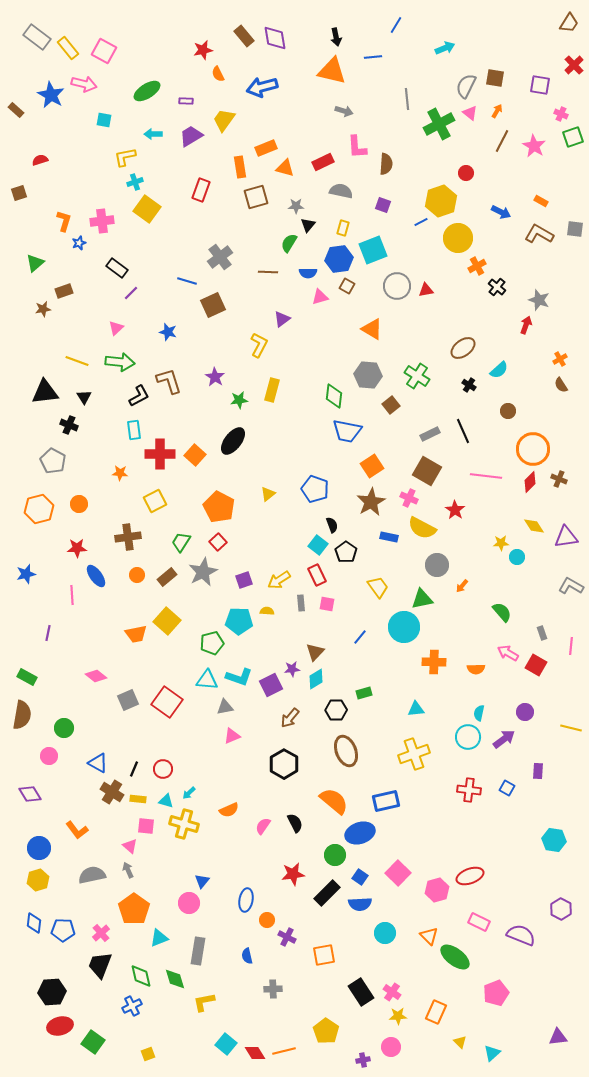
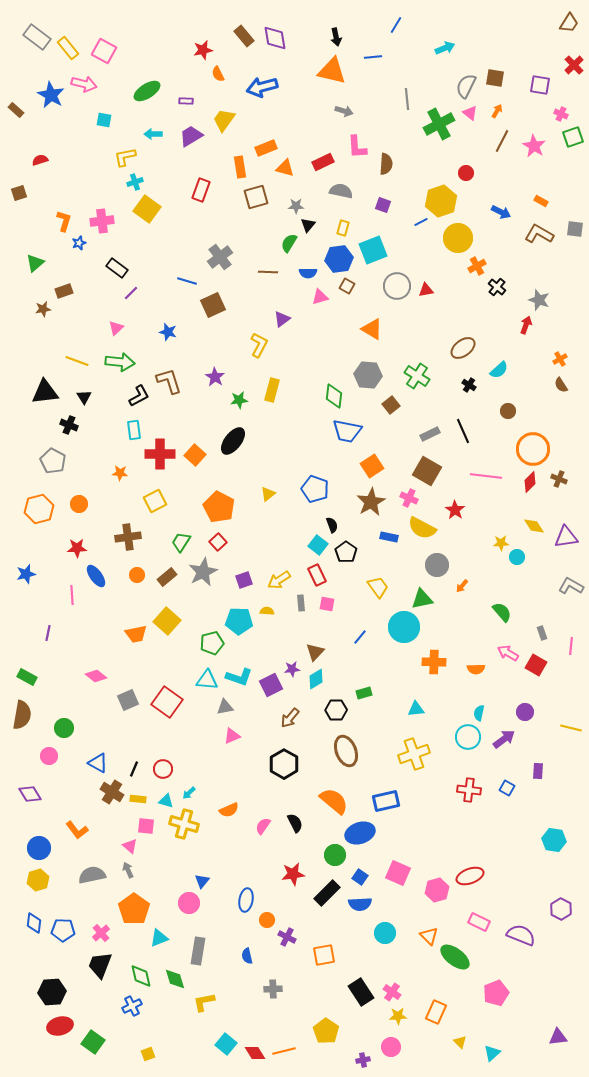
pink square at (398, 873): rotated 20 degrees counterclockwise
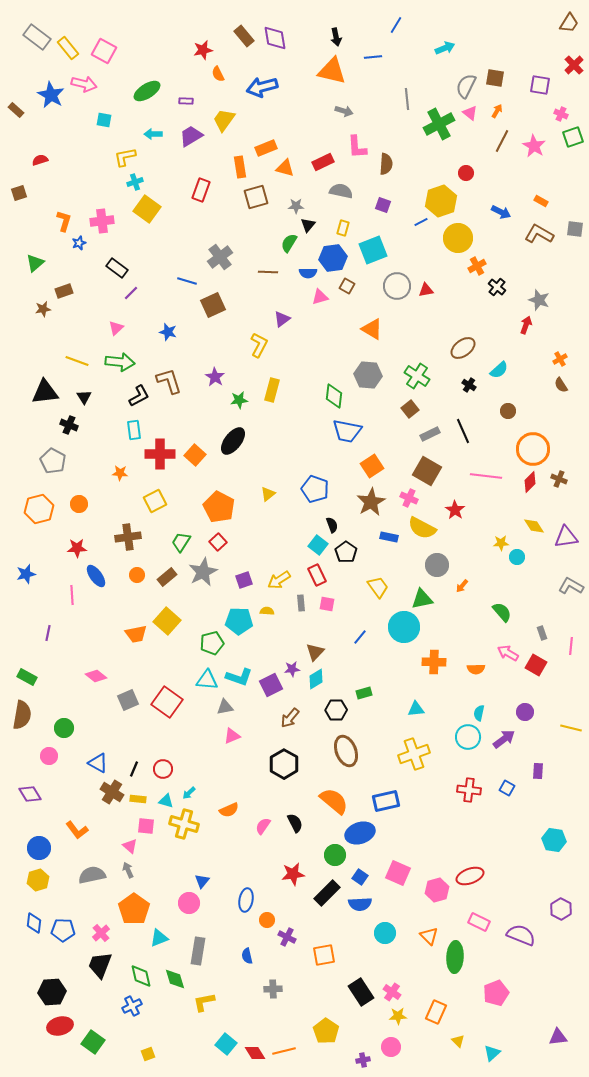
blue hexagon at (339, 259): moved 6 px left, 1 px up
brown square at (391, 405): moved 19 px right, 4 px down
green ellipse at (455, 957): rotated 56 degrees clockwise
yellow triangle at (460, 1042): moved 2 px left, 1 px up
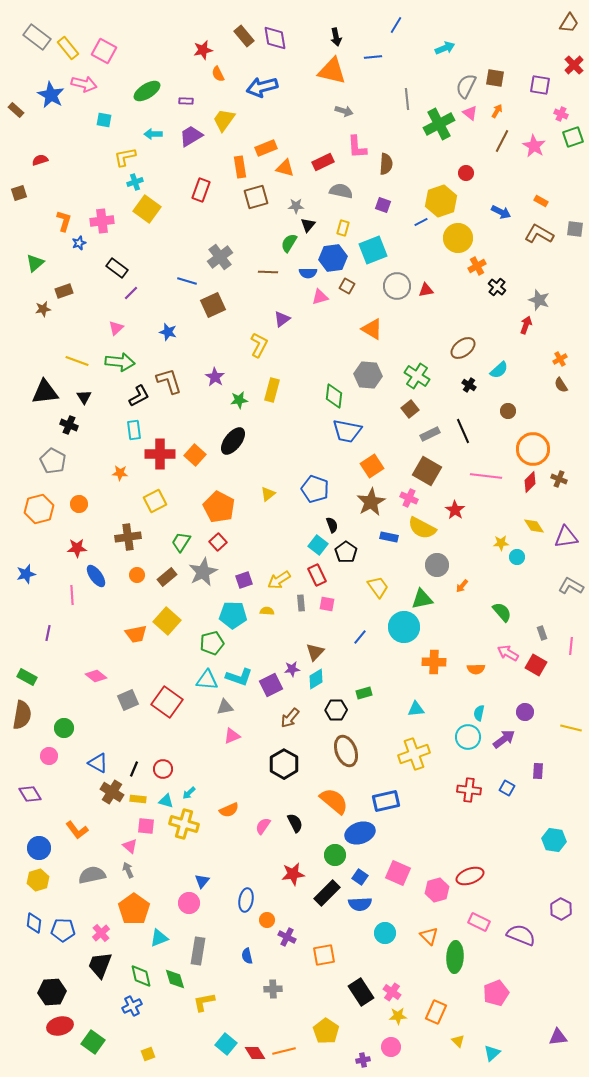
cyan pentagon at (239, 621): moved 6 px left, 6 px up
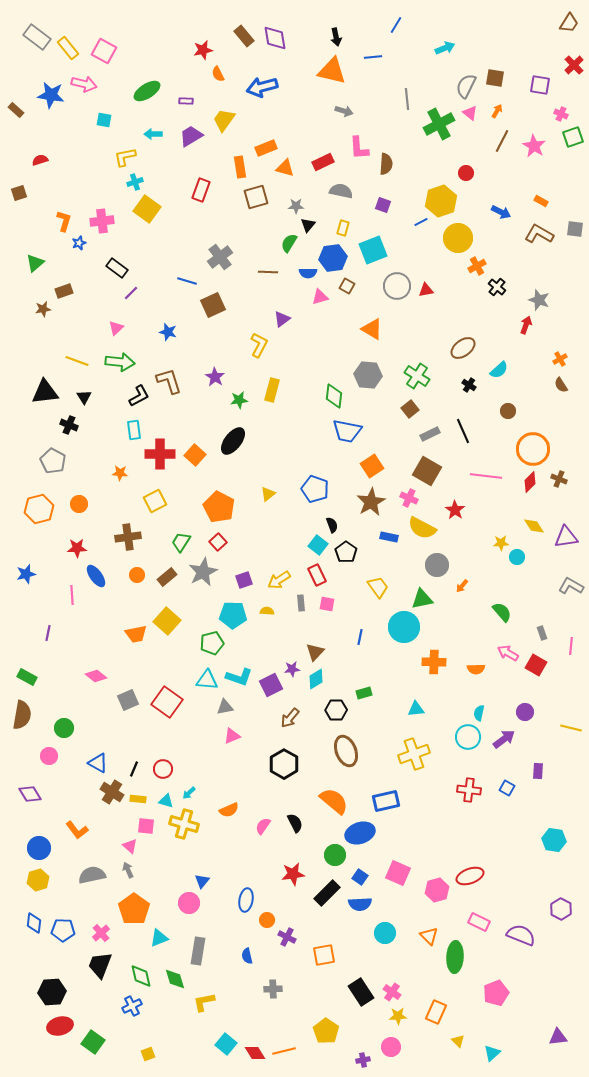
blue star at (51, 95): rotated 20 degrees counterclockwise
pink L-shape at (357, 147): moved 2 px right, 1 px down
blue line at (360, 637): rotated 28 degrees counterclockwise
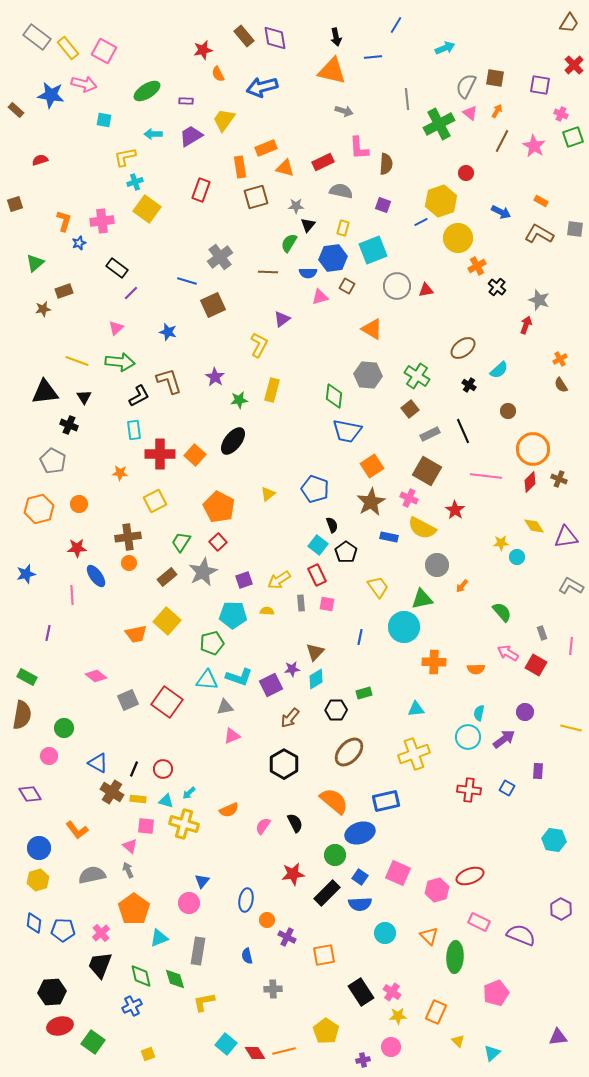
brown square at (19, 193): moved 4 px left, 11 px down
orange circle at (137, 575): moved 8 px left, 12 px up
brown ellipse at (346, 751): moved 3 px right, 1 px down; rotated 64 degrees clockwise
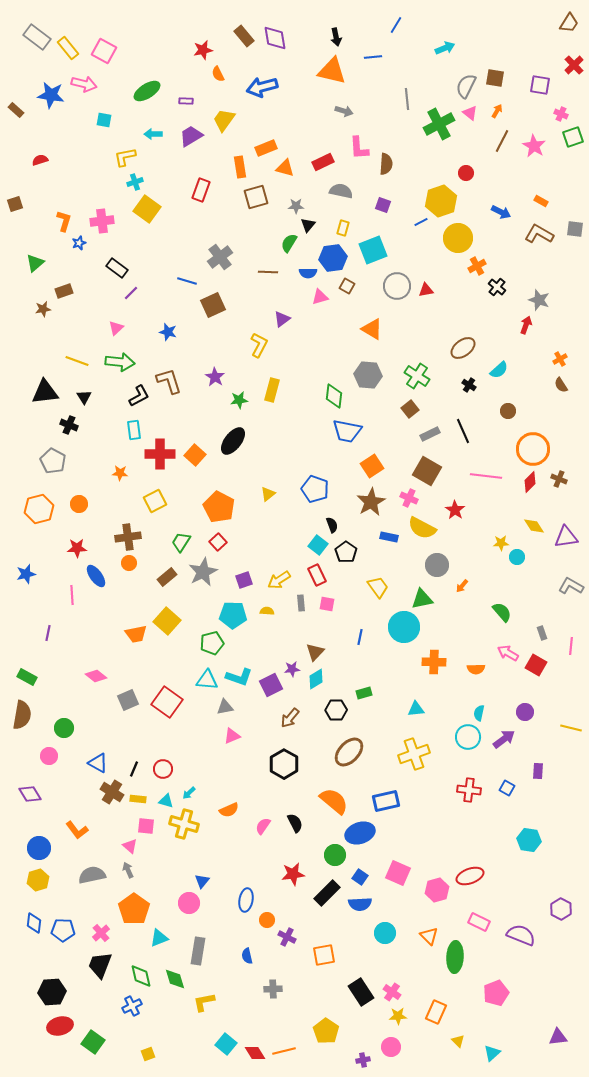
cyan hexagon at (554, 840): moved 25 px left
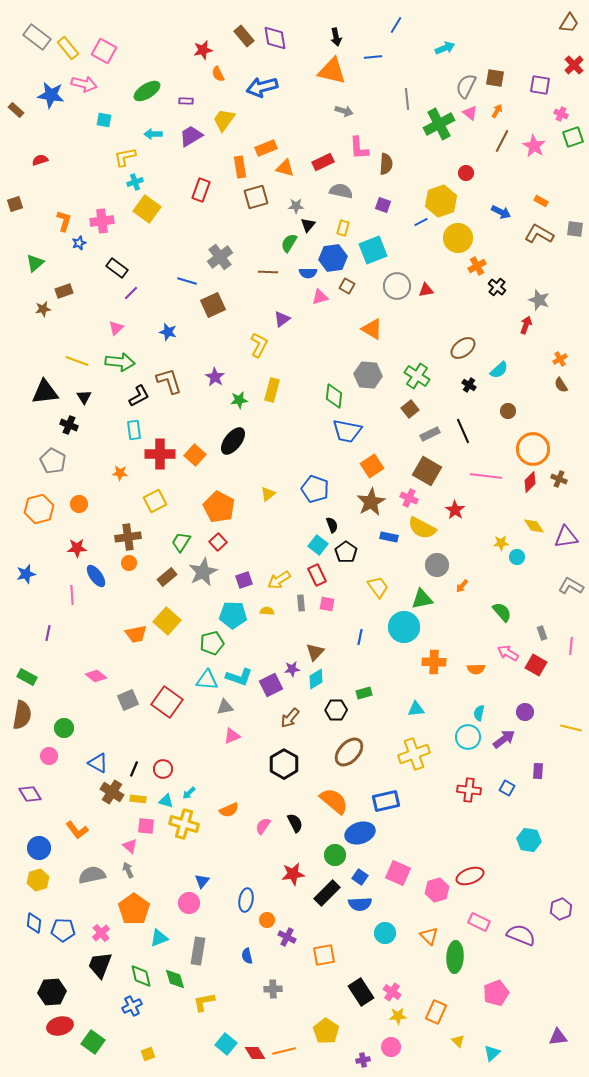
purple hexagon at (561, 909): rotated 10 degrees clockwise
